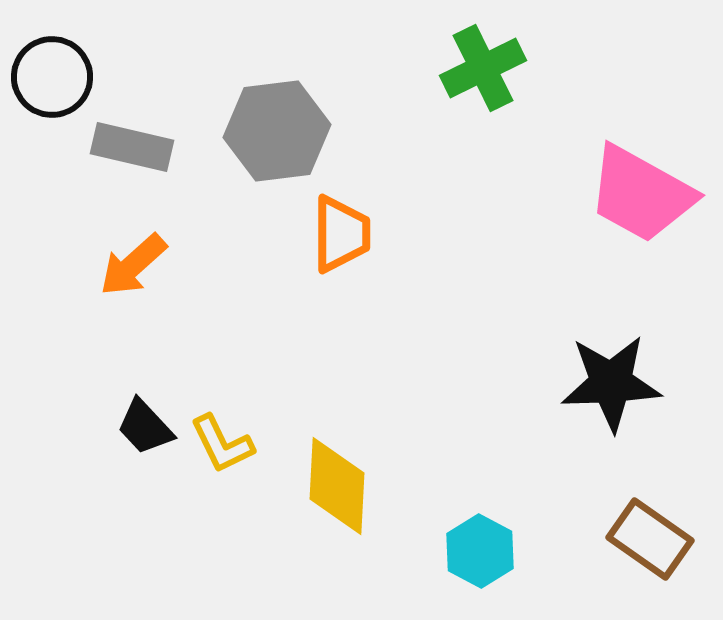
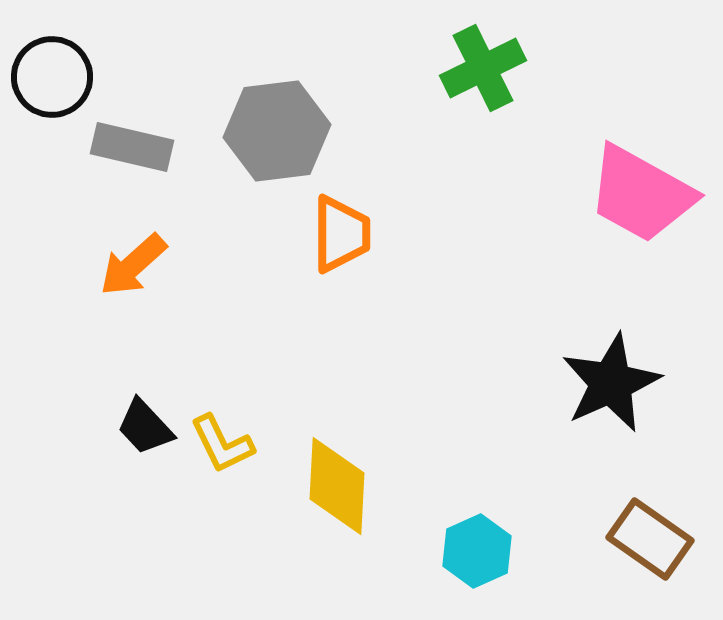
black star: rotated 22 degrees counterclockwise
cyan hexagon: moved 3 px left; rotated 8 degrees clockwise
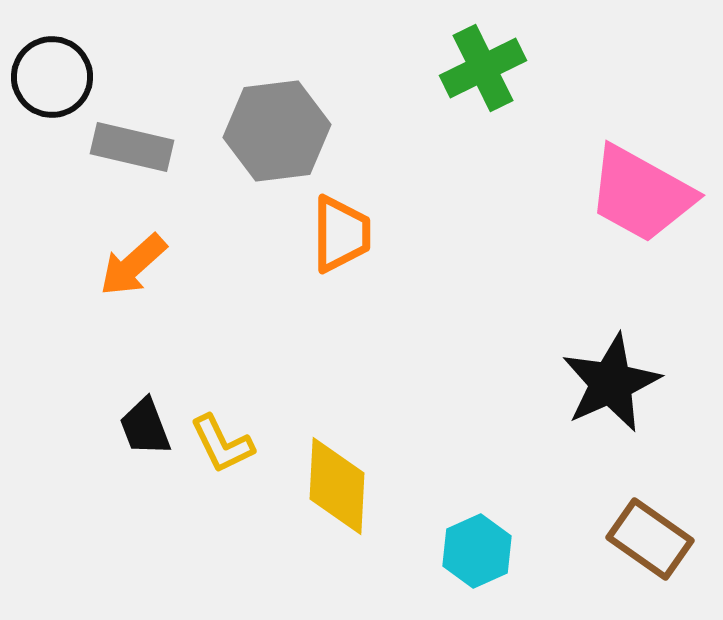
black trapezoid: rotated 22 degrees clockwise
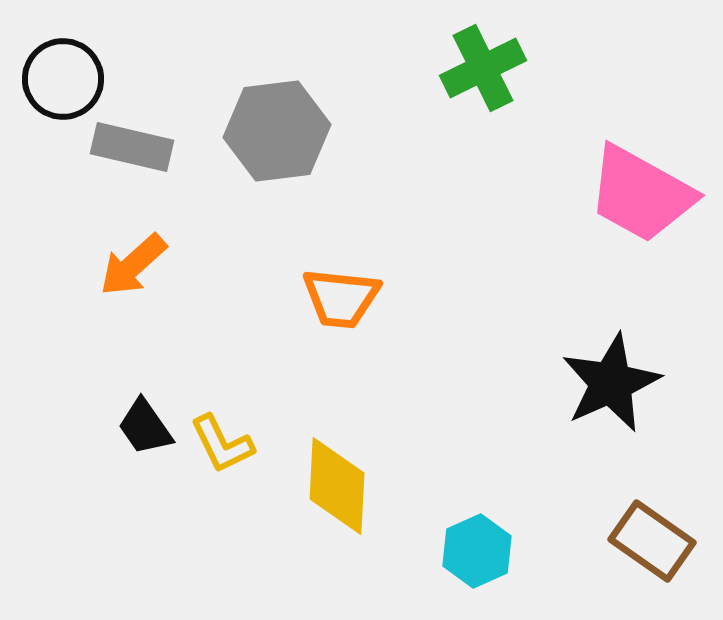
black circle: moved 11 px right, 2 px down
orange trapezoid: moved 64 px down; rotated 96 degrees clockwise
black trapezoid: rotated 14 degrees counterclockwise
brown rectangle: moved 2 px right, 2 px down
